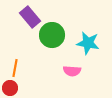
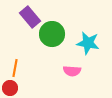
green circle: moved 1 px up
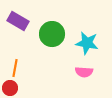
purple rectangle: moved 12 px left, 4 px down; rotated 20 degrees counterclockwise
cyan star: moved 1 px left
pink semicircle: moved 12 px right, 1 px down
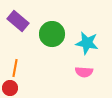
purple rectangle: rotated 10 degrees clockwise
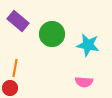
cyan star: moved 1 px right, 2 px down
pink semicircle: moved 10 px down
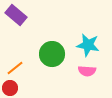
purple rectangle: moved 2 px left, 6 px up
green circle: moved 20 px down
orange line: rotated 42 degrees clockwise
pink semicircle: moved 3 px right, 11 px up
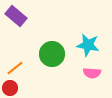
purple rectangle: moved 1 px down
pink semicircle: moved 5 px right, 2 px down
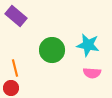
green circle: moved 4 px up
orange line: rotated 66 degrees counterclockwise
red circle: moved 1 px right
